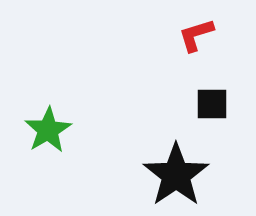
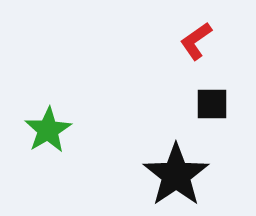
red L-shape: moved 6 px down; rotated 18 degrees counterclockwise
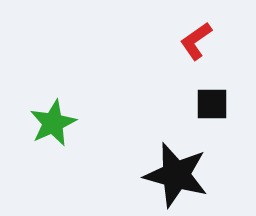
green star: moved 5 px right, 7 px up; rotated 6 degrees clockwise
black star: rotated 22 degrees counterclockwise
